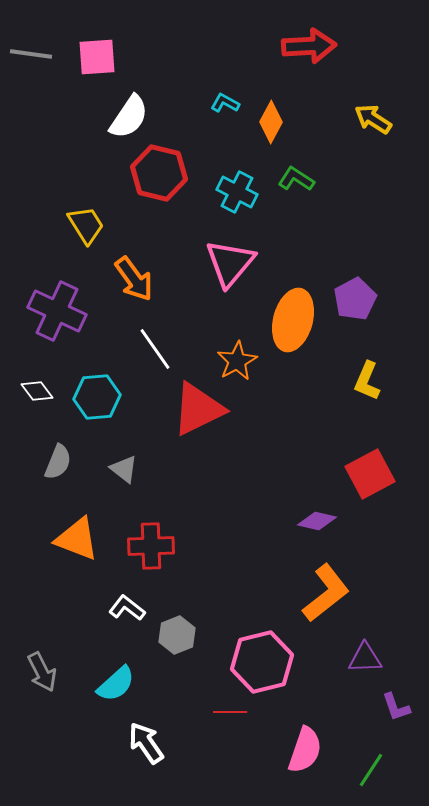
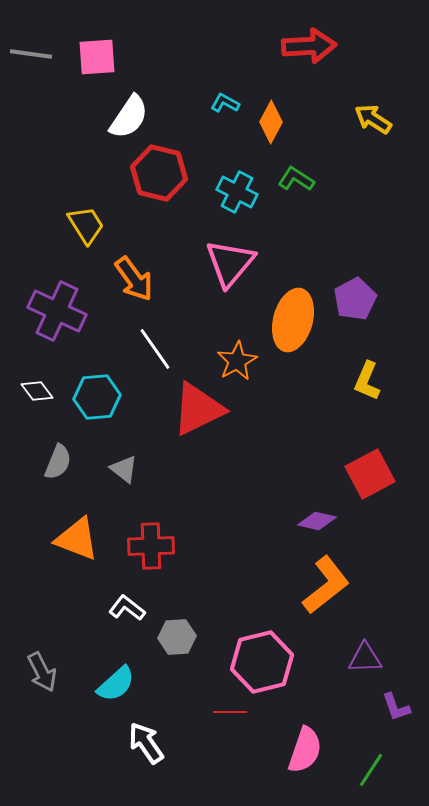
orange L-shape: moved 8 px up
gray hexagon: moved 2 px down; rotated 18 degrees clockwise
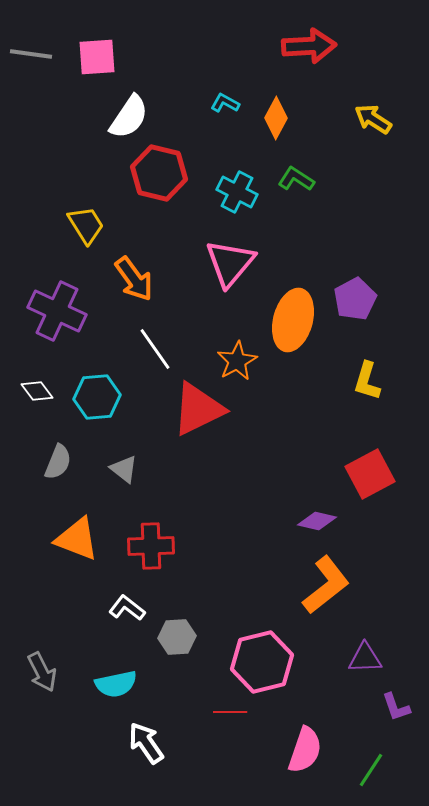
orange diamond: moved 5 px right, 4 px up
yellow L-shape: rotated 6 degrees counterclockwise
cyan semicircle: rotated 30 degrees clockwise
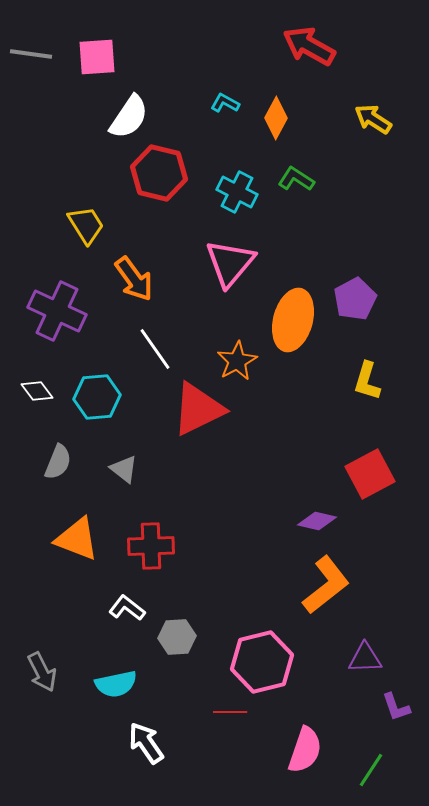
red arrow: rotated 148 degrees counterclockwise
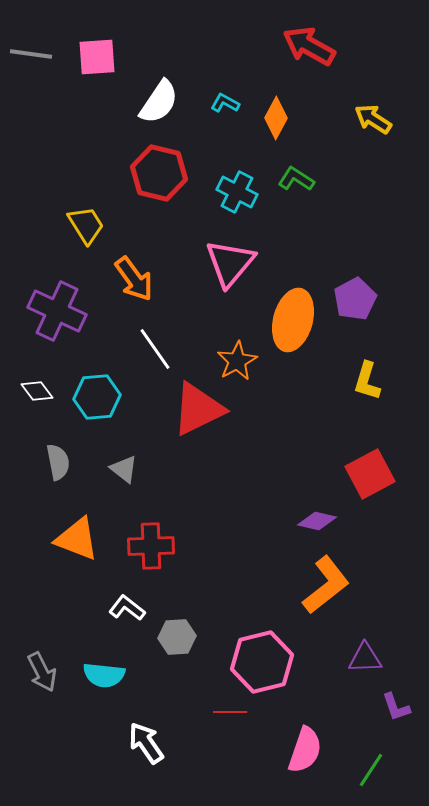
white semicircle: moved 30 px right, 15 px up
gray semicircle: rotated 33 degrees counterclockwise
cyan semicircle: moved 12 px left, 9 px up; rotated 18 degrees clockwise
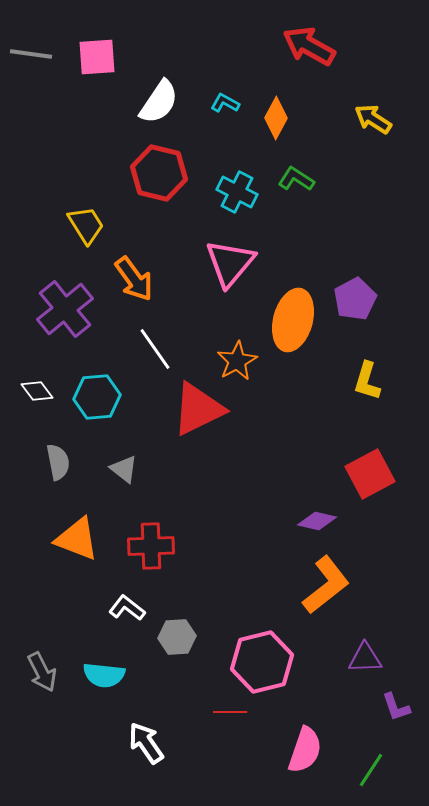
purple cross: moved 8 px right, 2 px up; rotated 26 degrees clockwise
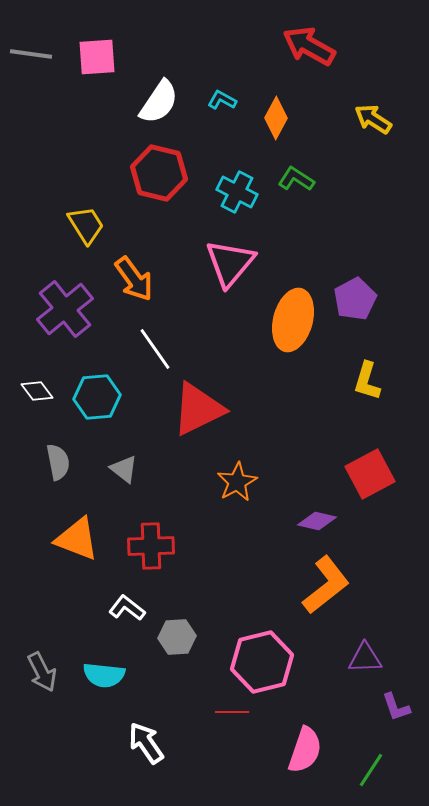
cyan L-shape: moved 3 px left, 3 px up
orange star: moved 121 px down
red line: moved 2 px right
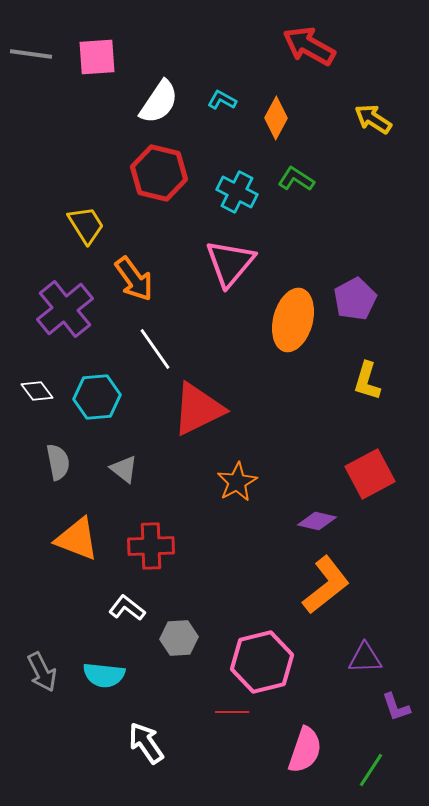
gray hexagon: moved 2 px right, 1 px down
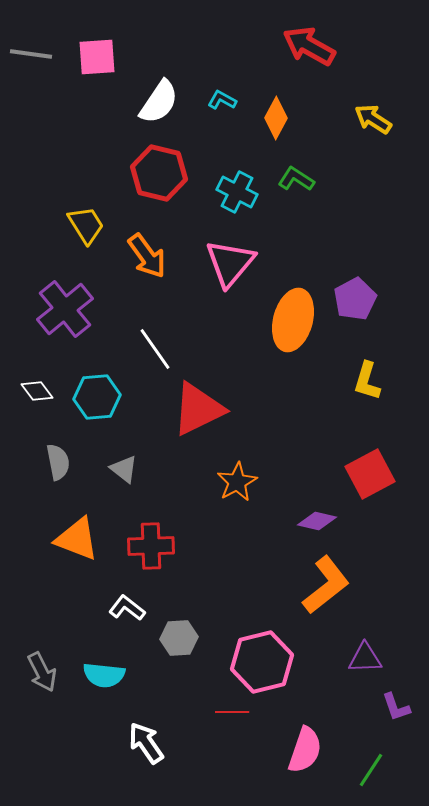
orange arrow: moved 13 px right, 23 px up
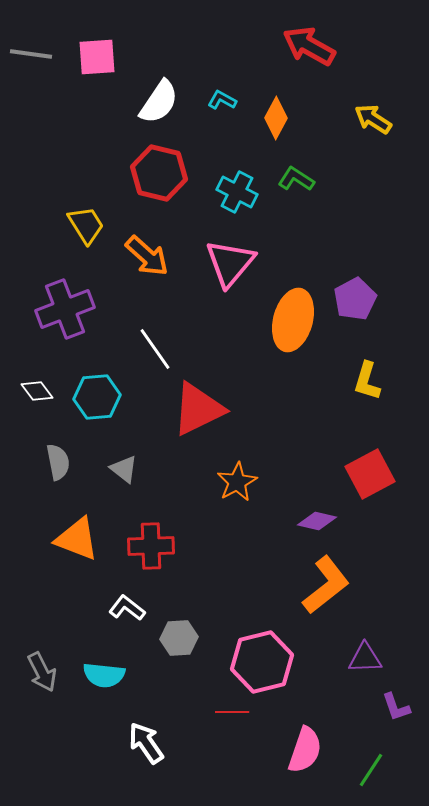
orange arrow: rotated 12 degrees counterclockwise
purple cross: rotated 18 degrees clockwise
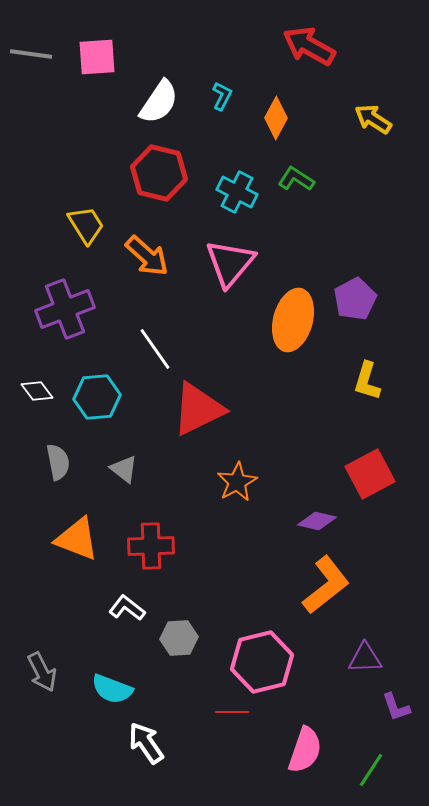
cyan L-shape: moved 4 px up; rotated 88 degrees clockwise
cyan semicircle: moved 8 px right, 14 px down; rotated 15 degrees clockwise
